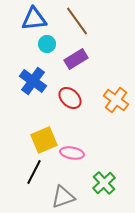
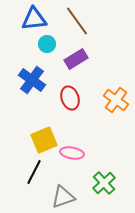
blue cross: moved 1 px left, 1 px up
red ellipse: rotated 30 degrees clockwise
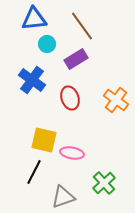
brown line: moved 5 px right, 5 px down
yellow square: rotated 36 degrees clockwise
